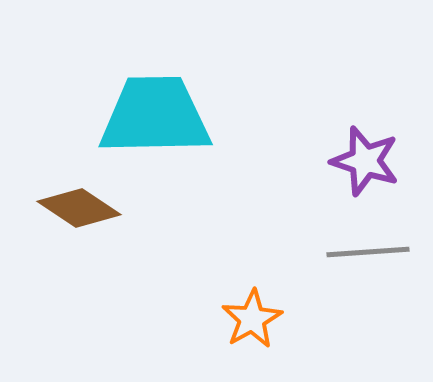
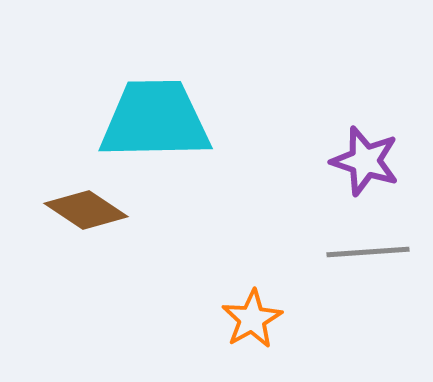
cyan trapezoid: moved 4 px down
brown diamond: moved 7 px right, 2 px down
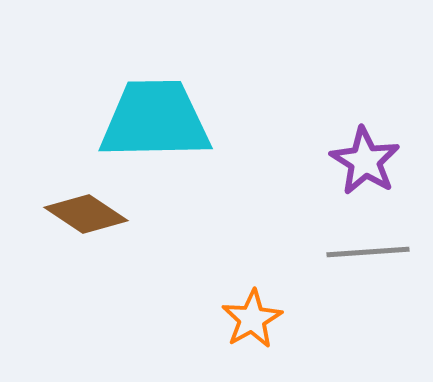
purple star: rotated 14 degrees clockwise
brown diamond: moved 4 px down
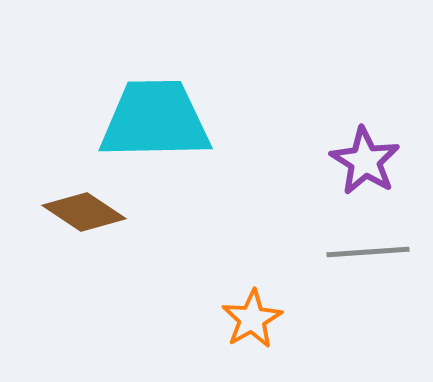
brown diamond: moved 2 px left, 2 px up
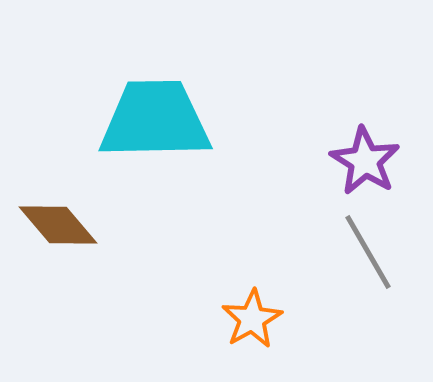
brown diamond: moved 26 px left, 13 px down; rotated 16 degrees clockwise
gray line: rotated 64 degrees clockwise
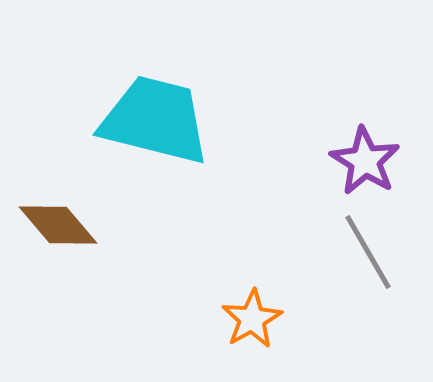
cyan trapezoid: rotated 15 degrees clockwise
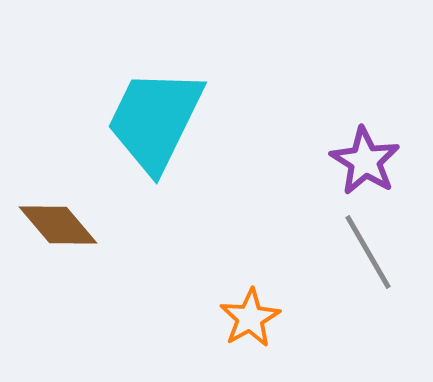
cyan trapezoid: rotated 78 degrees counterclockwise
orange star: moved 2 px left, 1 px up
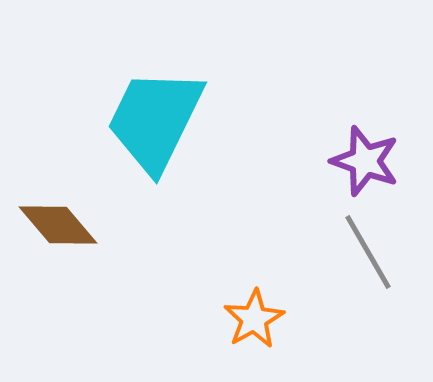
purple star: rotated 12 degrees counterclockwise
orange star: moved 4 px right, 1 px down
